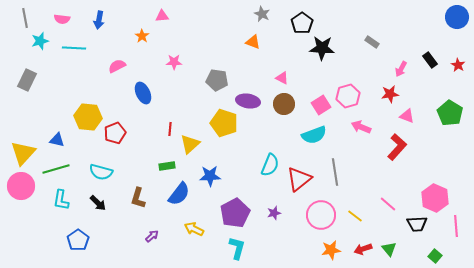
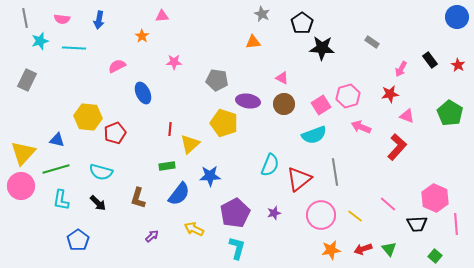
orange triangle at (253, 42): rotated 28 degrees counterclockwise
pink line at (456, 226): moved 2 px up
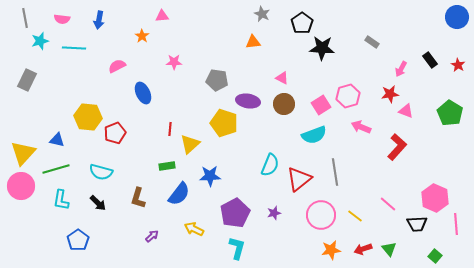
pink triangle at (407, 116): moved 1 px left, 5 px up
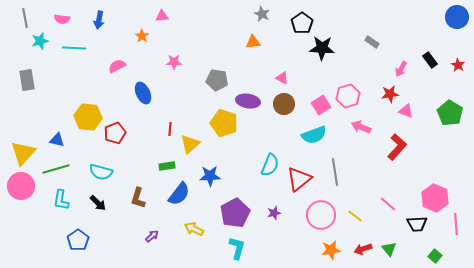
gray rectangle at (27, 80): rotated 35 degrees counterclockwise
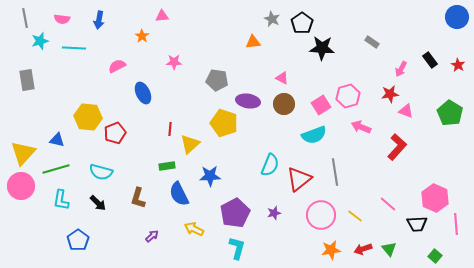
gray star at (262, 14): moved 10 px right, 5 px down
blue semicircle at (179, 194): rotated 115 degrees clockwise
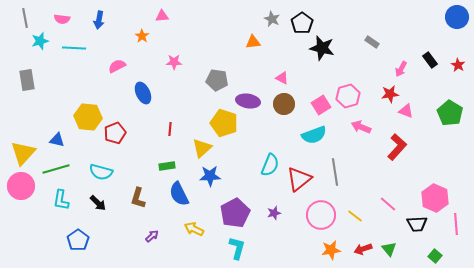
black star at (322, 48): rotated 10 degrees clockwise
yellow triangle at (190, 144): moved 12 px right, 4 px down
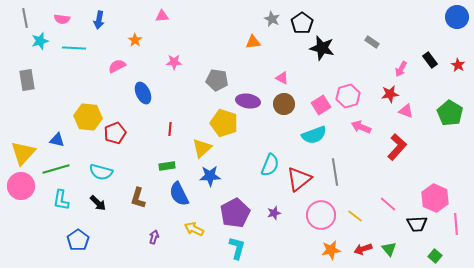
orange star at (142, 36): moved 7 px left, 4 px down
purple arrow at (152, 236): moved 2 px right, 1 px down; rotated 32 degrees counterclockwise
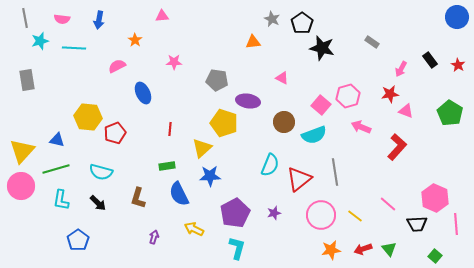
brown circle at (284, 104): moved 18 px down
pink square at (321, 105): rotated 18 degrees counterclockwise
yellow triangle at (23, 153): moved 1 px left, 2 px up
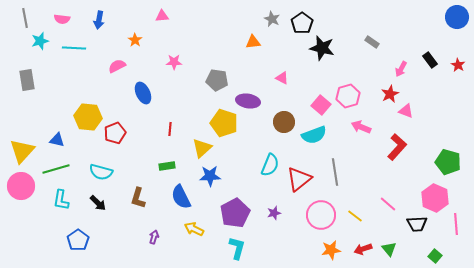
red star at (390, 94): rotated 18 degrees counterclockwise
green pentagon at (450, 113): moved 2 px left, 49 px down; rotated 15 degrees counterclockwise
blue semicircle at (179, 194): moved 2 px right, 3 px down
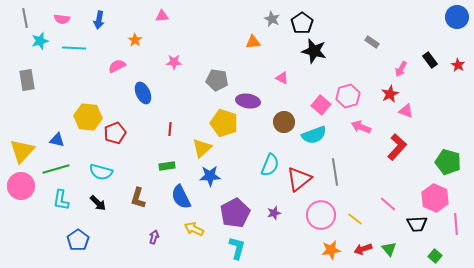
black star at (322, 48): moved 8 px left, 3 px down
yellow line at (355, 216): moved 3 px down
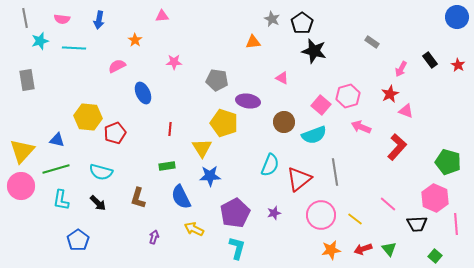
yellow triangle at (202, 148): rotated 20 degrees counterclockwise
